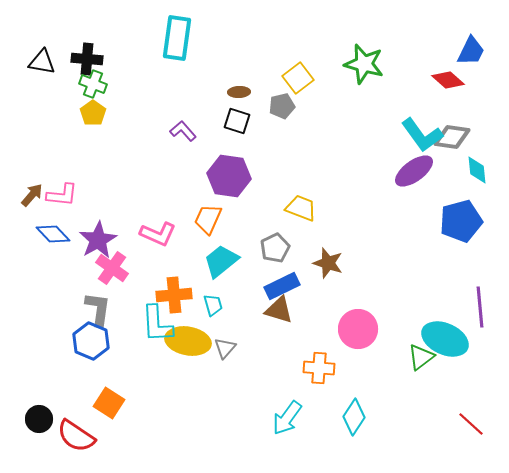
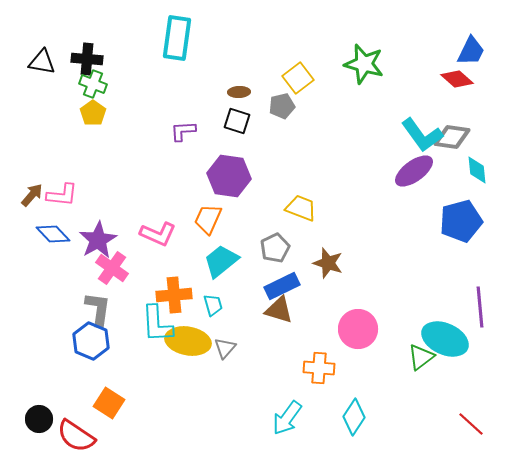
red diamond at (448, 80): moved 9 px right, 1 px up
purple L-shape at (183, 131): rotated 52 degrees counterclockwise
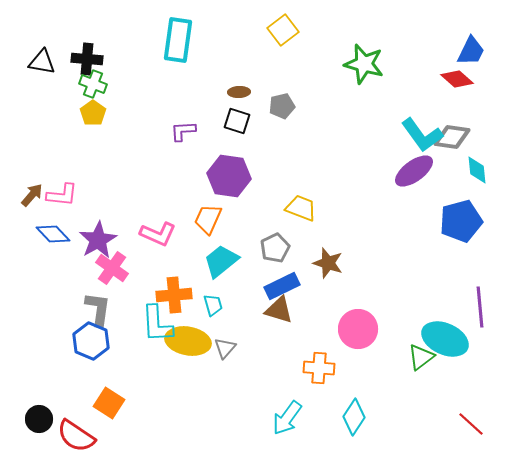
cyan rectangle at (177, 38): moved 1 px right, 2 px down
yellow square at (298, 78): moved 15 px left, 48 px up
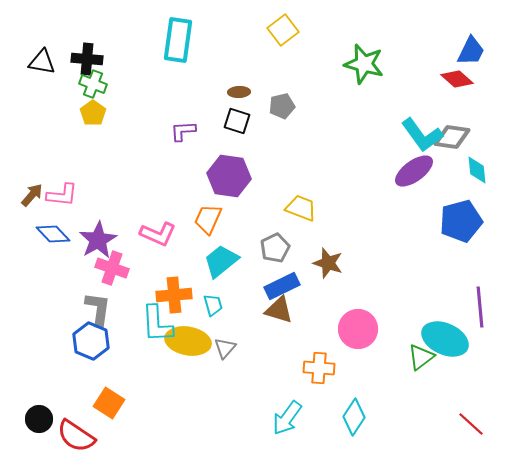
pink cross at (112, 268): rotated 16 degrees counterclockwise
